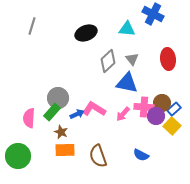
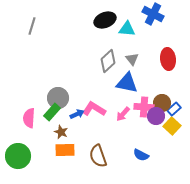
black ellipse: moved 19 px right, 13 px up
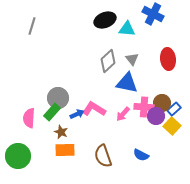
brown semicircle: moved 5 px right
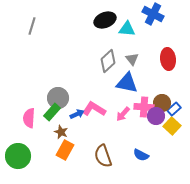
orange rectangle: rotated 60 degrees counterclockwise
